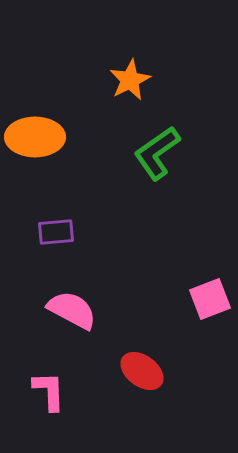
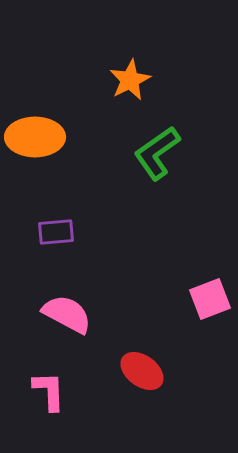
pink semicircle: moved 5 px left, 4 px down
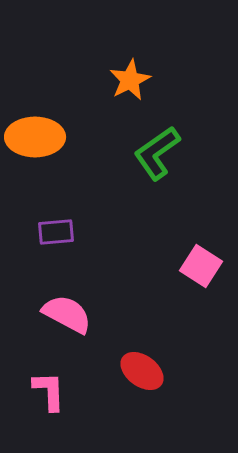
pink square: moved 9 px left, 33 px up; rotated 36 degrees counterclockwise
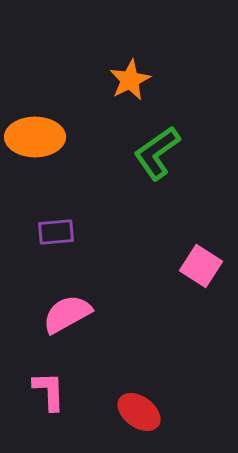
pink semicircle: rotated 57 degrees counterclockwise
red ellipse: moved 3 px left, 41 px down
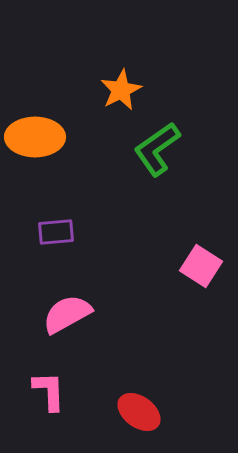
orange star: moved 9 px left, 10 px down
green L-shape: moved 4 px up
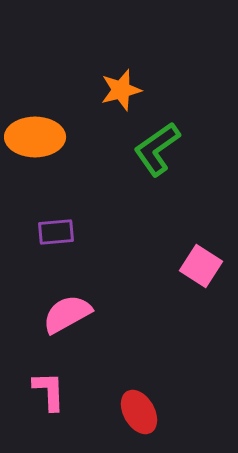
orange star: rotated 12 degrees clockwise
red ellipse: rotated 24 degrees clockwise
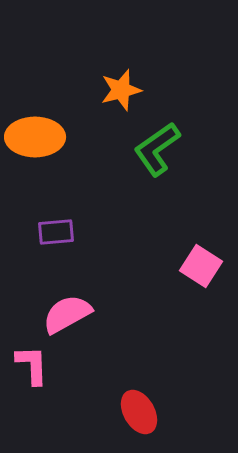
pink L-shape: moved 17 px left, 26 px up
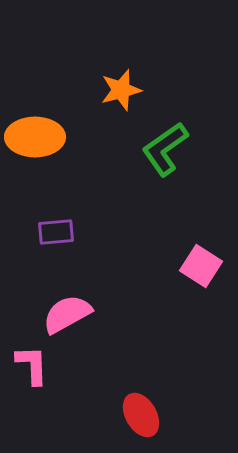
green L-shape: moved 8 px right
red ellipse: moved 2 px right, 3 px down
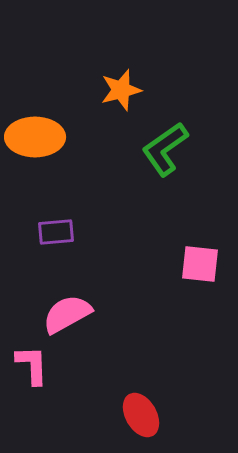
pink square: moved 1 px left, 2 px up; rotated 27 degrees counterclockwise
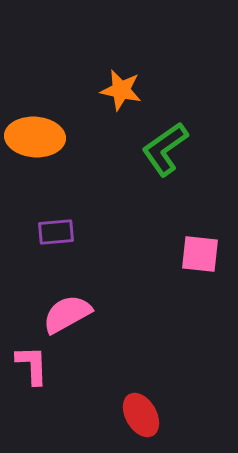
orange star: rotated 27 degrees clockwise
orange ellipse: rotated 4 degrees clockwise
pink square: moved 10 px up
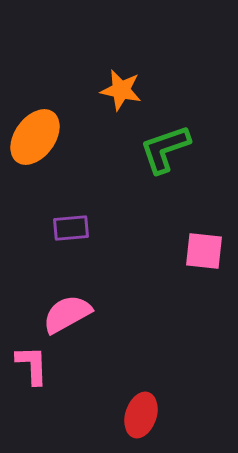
orange ellipse: rotated 58 degrees counterclockwise
green L-shape: rotated 16 degrees clockwise
purple rectangle: moved 15 px right, 4 px up
pink square: moved 4 px right, 3 px up
red ellipse: rotated 48 degrees clockwise
